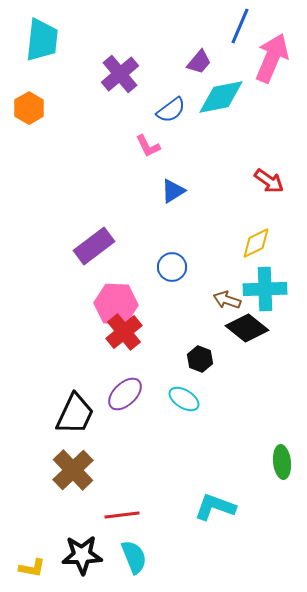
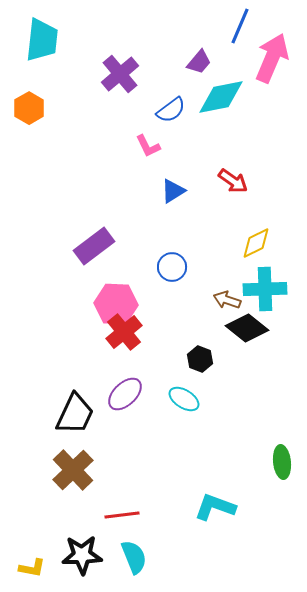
red arrow: moved 36 px left
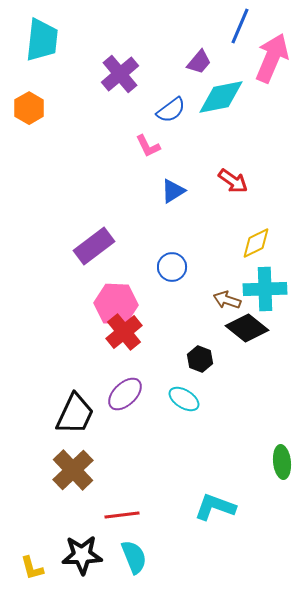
yellow L-shape: rotated 64 degrees clockwise
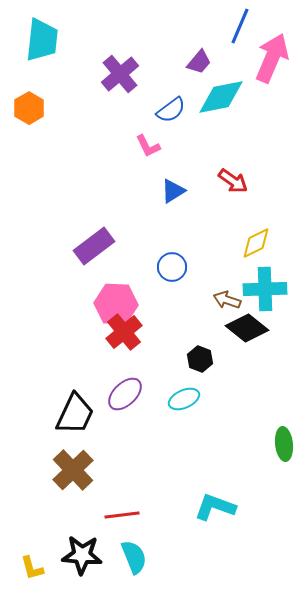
cyan ellipse: rotated 56 degrees counterclockwise
green ellipse: moved 2 px right, 18 px up
black star: rotated 6 degrees clockwise
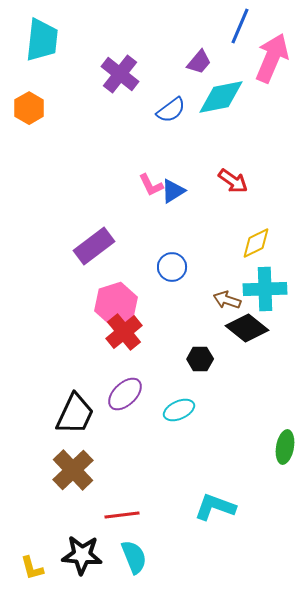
purple cross: rotated 12 degrees counterclockwise
pink L-shape: moved 3 px right, 39 px down
pink hexagon: rotated 21 degrees counterclockwise
black hexagon: rotated 20 degrees counterclockwise
cyan ellipse: moved 5 px left, 11 px down
green ellipse: moved 1 px right, 3 px down; rotated 16 degrees clockwise
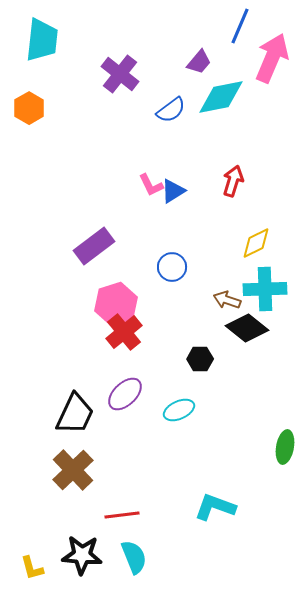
red arrow: rotated 108 degrees counterclockwise
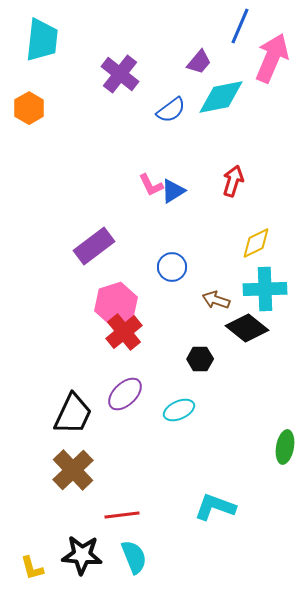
brown arrow: moved 11 px left
black trapezoid: moved 2 px left
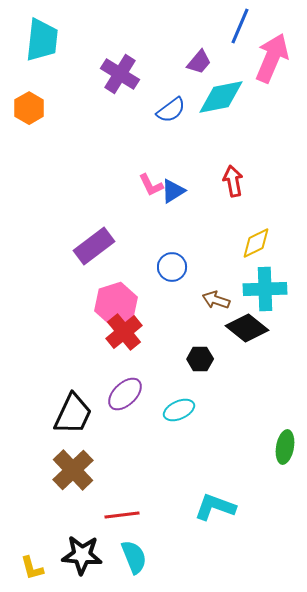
purple cross: rotated 6 degrees counterclockwise
red arrow: rotated 28 degrees counterclockwise
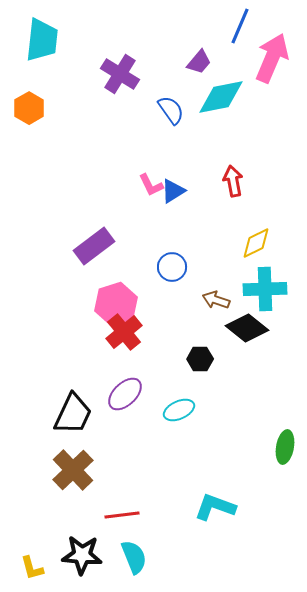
blue semicircle: rotated 88 degrees counterclockwise
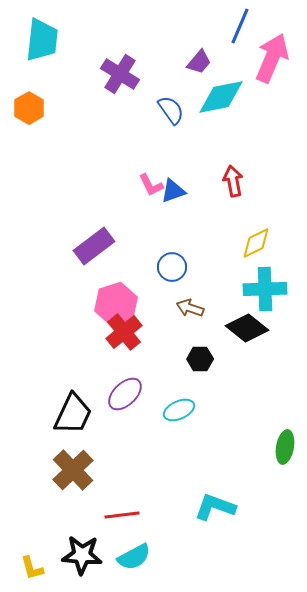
blue triangle: rotated 12 degrees clockwise
brown arrow: moved 26 px left, 8 px down
cyan semicircle: rotated 84 degrees clockwise
